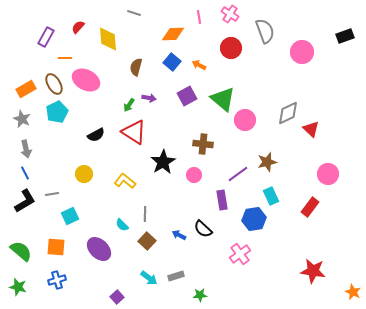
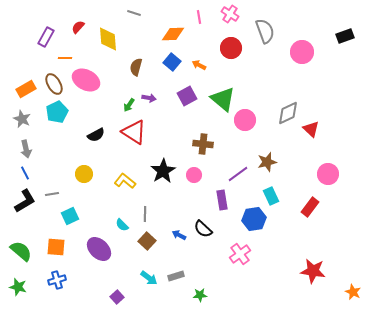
black star at (163, 162): moved 9 px down
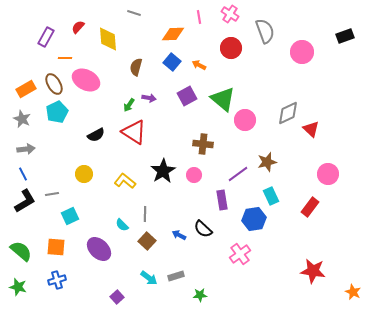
gray arrow at (26, 149): rotated 84 degrees counterclockwise
blue line at (25, 173): moved 2 px left, 1 px down
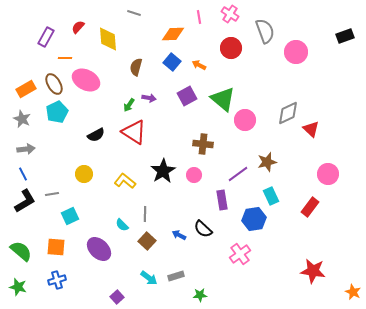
pink circle at (302, 52): moved 6 px left
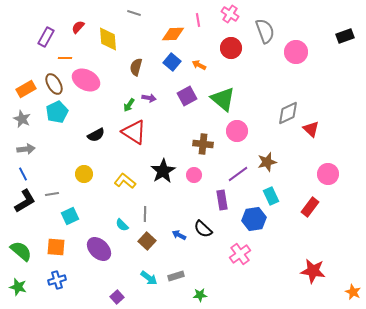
pink line at (199, 17): moved 1 px left, 3 px down
pink circle at (245, 120): moved 8 px left, 11 px down
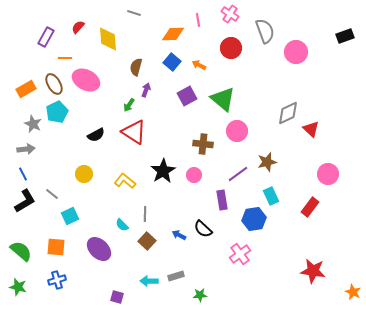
purple arrow at (149, 98): moved 3 px left, 8 px up; rotated 80 degrees counterclockwise
gray star at (22, 119): moved 11 px right, 5 px down
gray line at (52, 194): rotated 48 degrees clockwise
cyan arrow at (149, 278): moved 3 px down; rotated 144 degrees clockwise
purple square at (117, 297): rotated 32 degrees counterclockwise
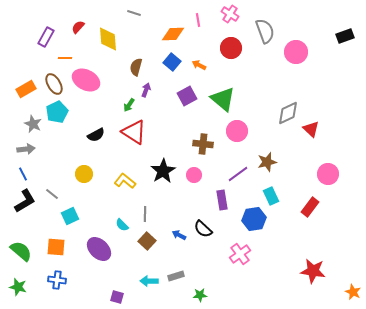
blue cross at (57, 280): rotated 24 degrees clockwise
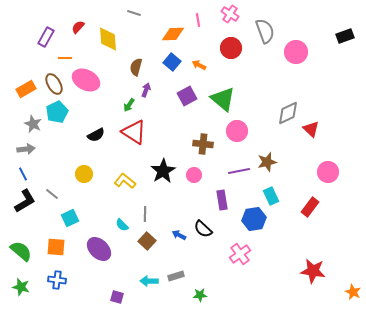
purple line at (238, 174): moved 1 px right, 3 px up; rotated 25 degrees clockwise
pink circle at (328, 174): moved 2 px up
cyan square at (70, 216): moved 2 px down
green star at (18, 287): moved 3 px right
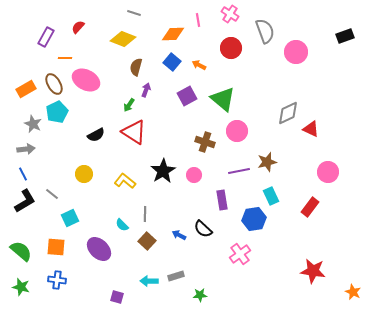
yellow diamond at (108, 39): moved 15 px right; rotated 65 degrees counterclockwise
red triangle at (311, 129): rotated 18 degrees counterclockwise
brown cross at (203, 144): moved 2 px right, 2 px up; rotated 12 degrees clockwise
